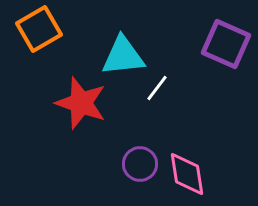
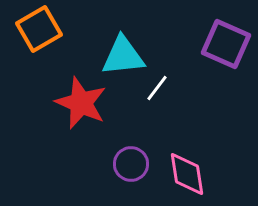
red star: rotated 4 degrees clockwise
purple circle: moved 9 px left
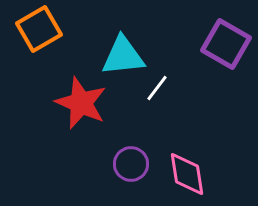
purple square: rotated 6 degrees clockwise
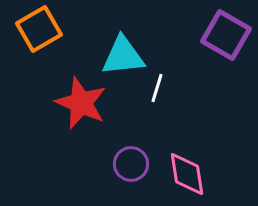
purple square: moved 9 px up
white line: rotated 20 degrees counterclockwise
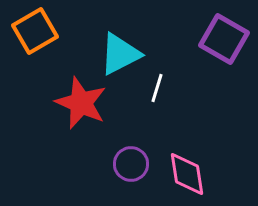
orange square: moved 4 px left, 2 px down
purple square: moved 2 px left, 4 px down
cyan triangle: moved 3 px left, 2 px up; rotated 21 degrees counterclockwise
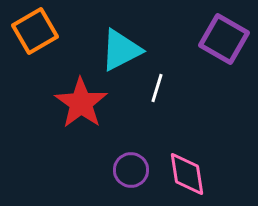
cyan triangle: moved 1 px right, 4 px up
red star: rotated 12 degrees clockwise
purple circle: moved 6 px down
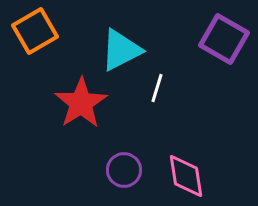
red star: rotated 4 degrees clockwise
purple circle: moved 7 px left
pink diamond: moved 1 px left, 2 px down
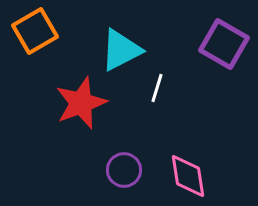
purple square: moved 5 px down
red star: rotated 12 degrees clockwise
pink diamond: moved 2 px right
